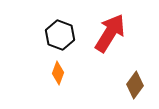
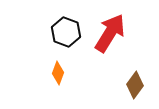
black hexagon: moved 6 px right, 3 px up
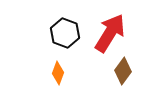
black hexagon: moved 1 px left, 1 px down
brown diamond: moved 12 px left, 14 px up
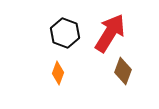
brown diamond: rotated 16 degrees counterclockwise
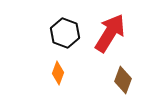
brown diamond: moved 9 px down
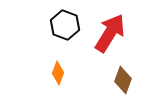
black hexagon: moved 8 px up
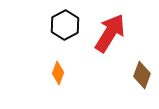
black hexagon: rotated 12 degrees clockwise
brown diamond: moved 19 px right, 5 px up
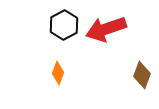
black hexagon: moved 1 px left
red arrow: moved 4 px left, 4 px up; rotated 141 degrees counterclockwise
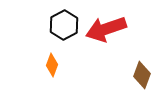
orange diamond: moved 6 px left, 8 px up
